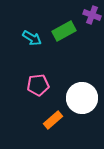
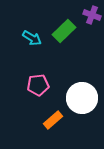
green rectangle: rotated 15 degrees counterclockwise
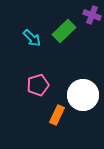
cyan arrow: rotated 12 degrees clockwise
pink pentagon: rotated 10 degrees counterclockwise
white circle: moved 1 px right, 3 px up
orange rectangle: moved 4 px right, 5 px up; rotated 24 degrees counterclockwise
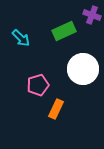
green rectangle: rotated 20 degrees clockwise
cyan arrow: moved 11 px left
white circle: moved 26 px up
orange rectangle: moved 1 px left, 6 px up
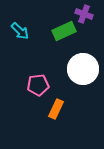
purple cross: moved 8 px left, 1 px up
cyan arrow: moved 1 px left, 7 px up
pink pentagon: rotated 10 degrees clockwise
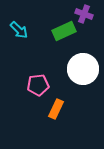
cyan arrow: moved 1 px left, 1 px up
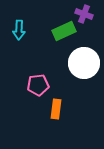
cyan arrow: rotated 48 degrees clockwise
white circle: moved 1 px right, 6 px up
orange rectangle: rotated 18 degrees counterclockwise
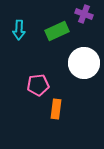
green rectangle: moved 7 px left
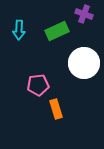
orange rectangle: rotated 24 degrees counterclockwise
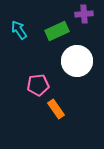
purple cross: rotated 24 degrees counterclockwise
cyan arrow: rotated 144 degrees clockwise
white circle: moved 7 px left, 2 px up
orange rectangle: rotated 18 degrees counterclockwise
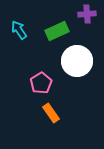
purple cross: moved 3 px right
pink pentagon: moved 3 px right, 2 px up; rotated 25 degrees counterclockwise
orange rectangle: moved 5 px left, 4 px down
